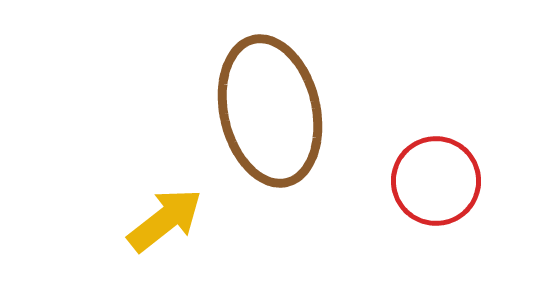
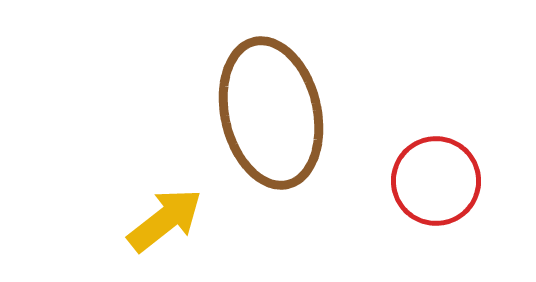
brown ellipse: moved 1 px right, 2 px down
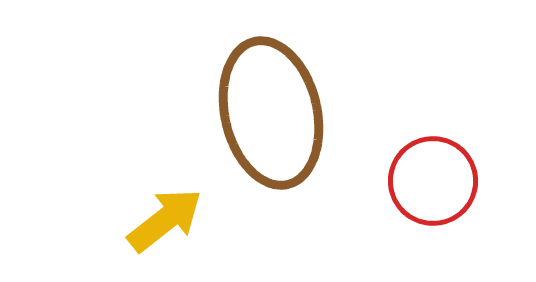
red circle: moved 3 px left
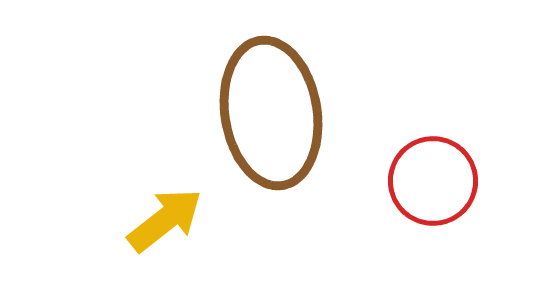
brown ellipse: rotated 4 degrees clockwise
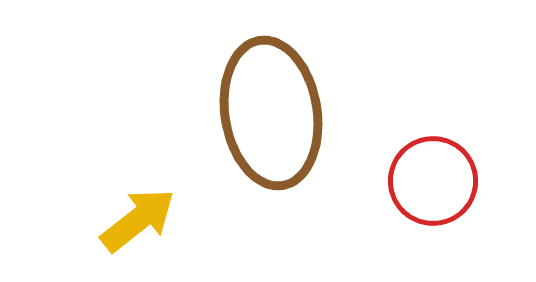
yellow arrow: moved 27 px left
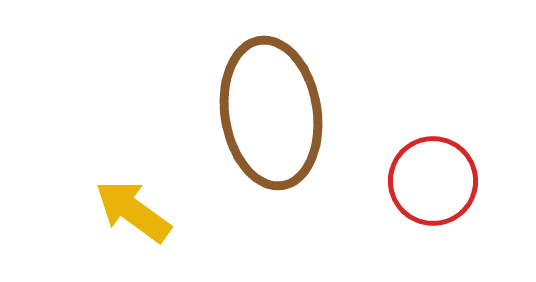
yellow arrow: moved 5 px left, 9 px up; rotated 106 degrees counterclockwise
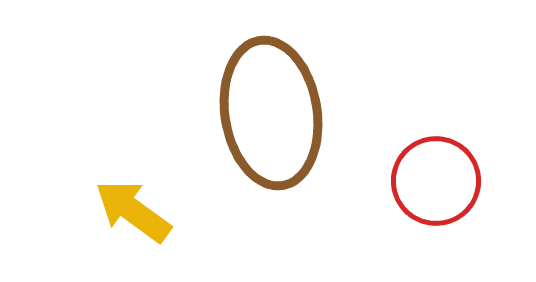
red circle: moved 3 px right
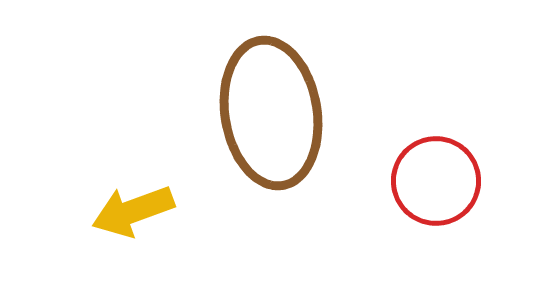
yellow arrow: rotated 56 degrees counterclockwise
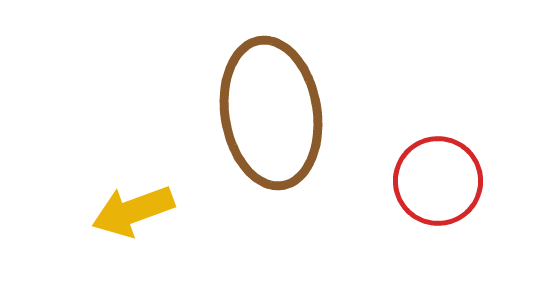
red circle: moved 2 px right
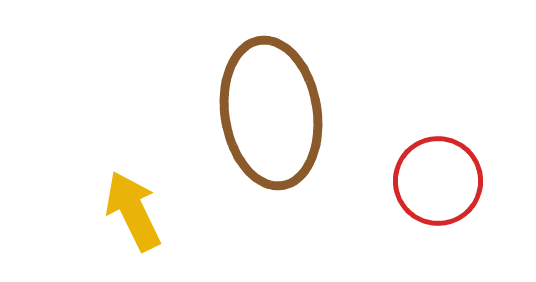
yellow arrow: rotated 84 degrees clockwise
